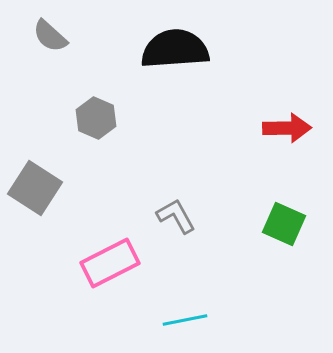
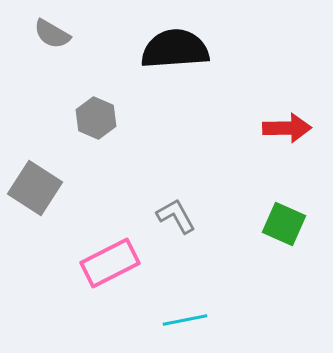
gray semicircle: moved 2 px right, 2 px up; rotated 12 degrees counterclockwise
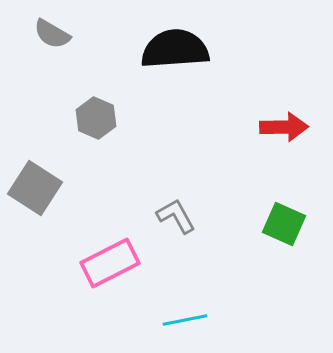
red arrow: moved 3 px left, 1 px up
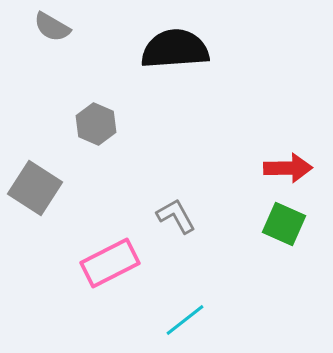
gray semicircle: moved 7 px up
gray hexagon: moved 6 px down
red arrow: moved 4 px right, 41 px down
cyan line: rotated 27 degrees counterclockwise
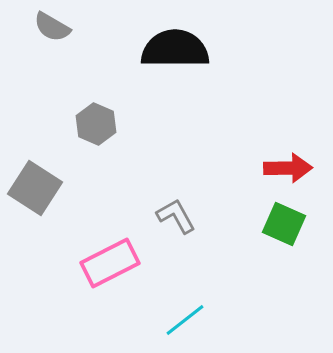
black semicircle: rotated 4 degrees clockwise
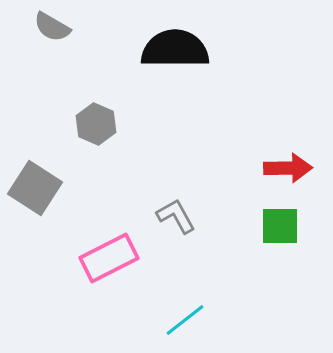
green square: moved 4 px left, 2 px down; rotated 24 degrees counterclockwise
pink rectangle: moved 1 px left, 5 px up
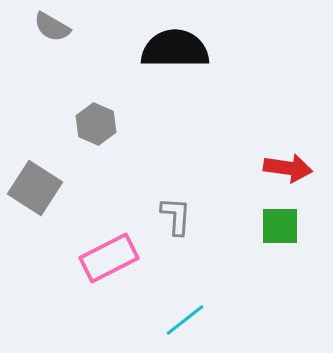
red arrow: rotated 9 degrees clockwise
gray L-shape: rotated 33 degrees clockwise
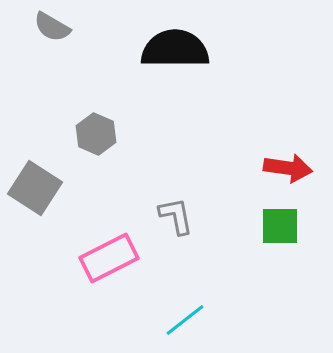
gray hexagon: moved 10 px down
gray L-shape: rotated 15 degrees counterclockwise
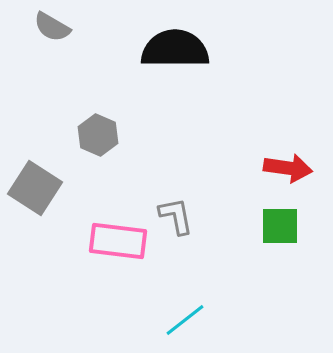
gray hexagon: moved 2 px right, 1 px down
pink rectangle: moved 9 px right, 17 px up; rotated 34 degrees clockwise
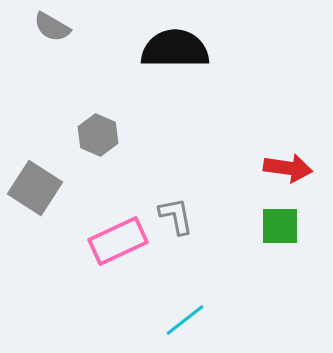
pink rectangle: rotated 32 degrees counterclockwise
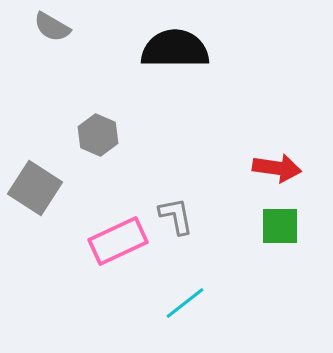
red arrow: moved 11 px left
cyan line: moved 17 px up
